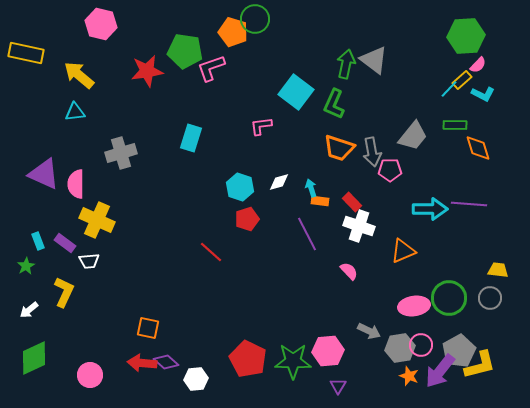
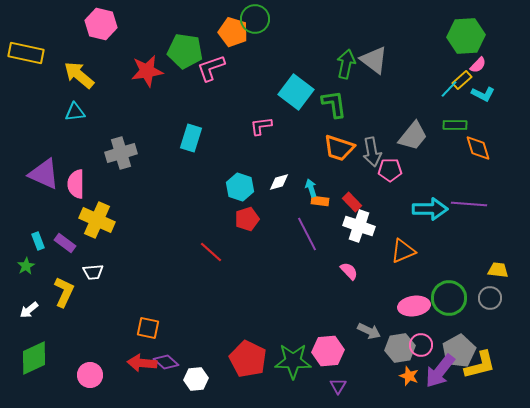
green L-shape at (334, 104): rotated 148 degrees clockwise
white trapezoid at (89, 261): moved 4 px right, 11 px down
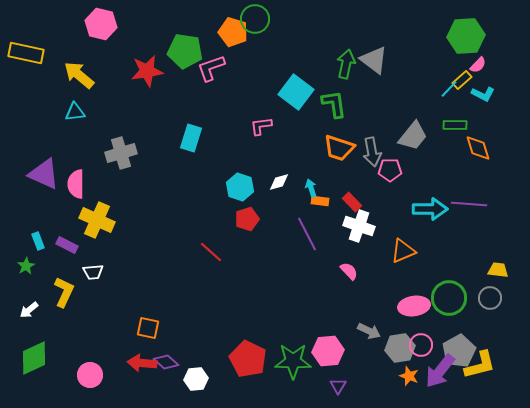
purple rectangle at (65, 243): moved 2 px right, 2 px down; rotated 10 degrees counterclockwise
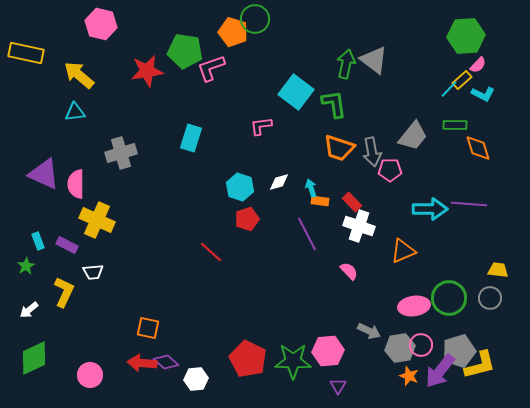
gray pentagon at (459, 351): rotated 12 degrees clockwise
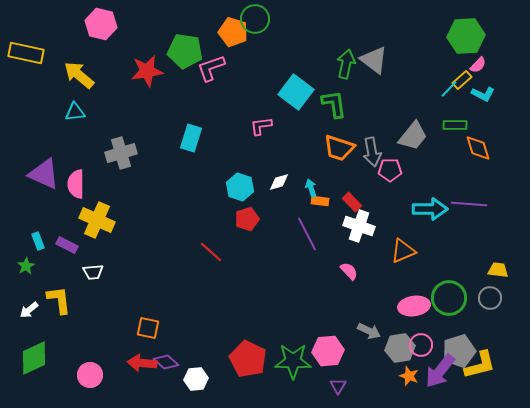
yellow L-shape at (64, 292): moved 5 px left, 8 px down; rotated 32 degrees counterclockwise
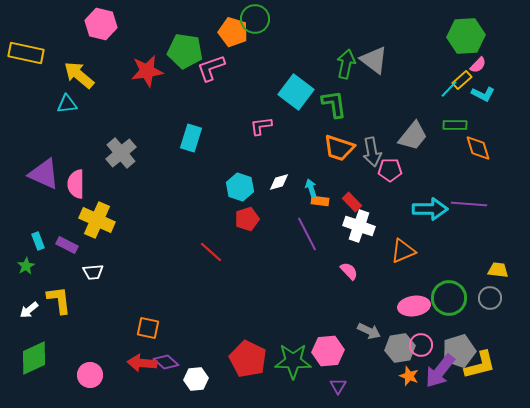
cyan triangle at (75, 112): moved 8 px left, 8 px up
gray cross at (121, 153): rotated 24 degrees counterclockwise
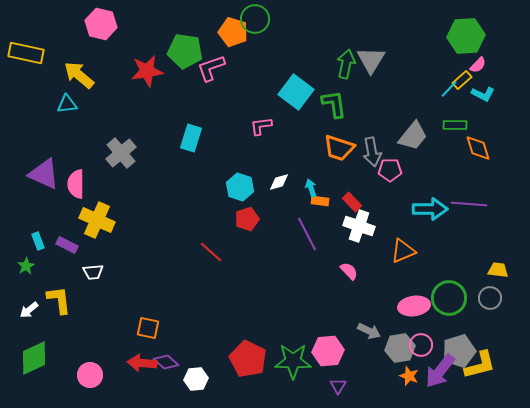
gray triangle at (374, 60): moved 3 px left; rotated 24 degrees clockwise
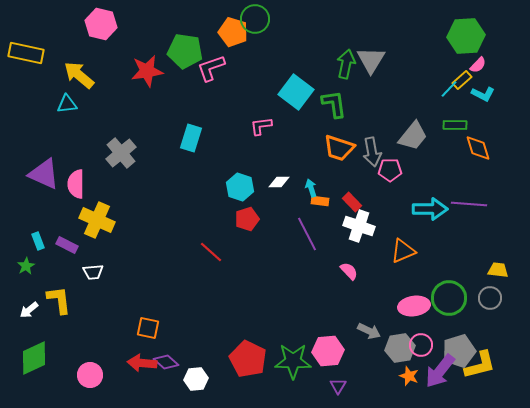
white diamond at (279, 182): rotated 15 degrees clockwise
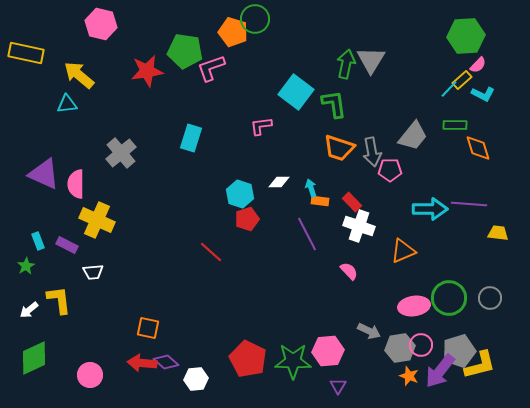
cyan hexagon at (240, 187): moved 7 px down
yellow trapezoid at (498, 270): moved 37 px up
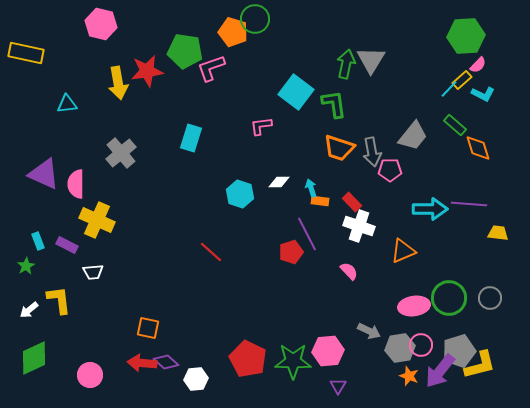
yellow arrow at (79, 75): moved 39 px right, 8 px down; rotated 140 degrees counterclockwise
green rectangle at (455, 125): rotated 40 degrees clockwise
red pentagon at (247, 219): moved 44 px right, 33 px down
